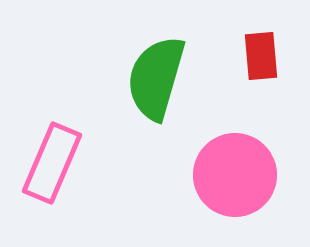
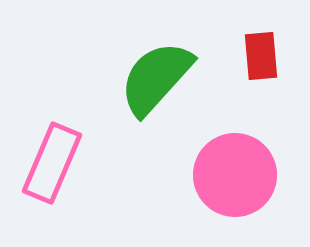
green semicircle: rotated 26 degrees clockwise
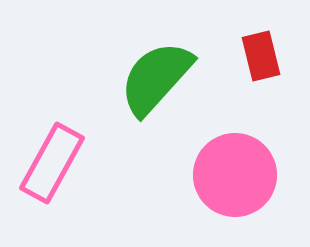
red rectangle: rotated 9 degrees counterclockwise
pink rectangle: rotated 6 degrees clockwise
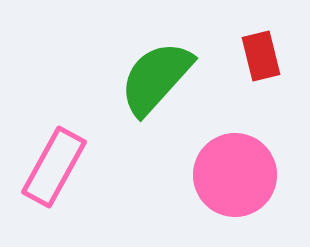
pink rectangle: moved 2 px right, 4 px down
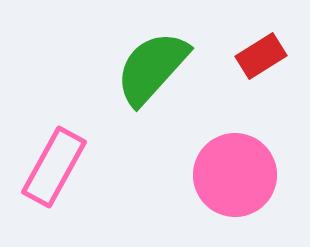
red rectangle: rotated 72 degrees clockwise
green semicircle: moved 4 px left, 10 px up
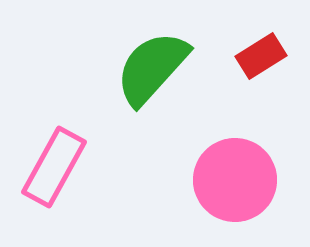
pink circle: moved 5 px down
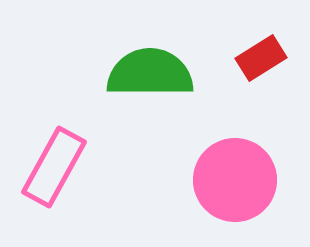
red rectangle: moved 2 px down
green semicircle: moved 2 px left, 5 px down; rotated 48 degrees clockwise
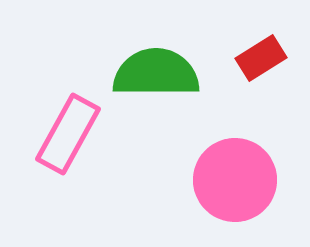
green semicircle: moved 6 px right
pink rectangle: moved 14 px right, 33 px up
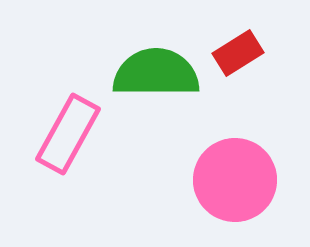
red rectangle: moved 23 px left, 5 px up
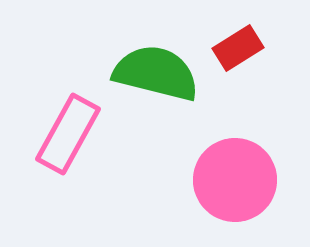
red rectangle: moved 5 px up
green semicircle: rotated 14 degrees clockwise
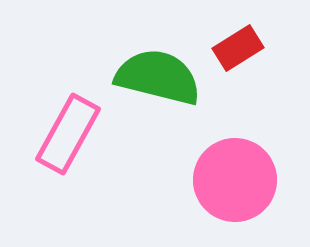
green semicircle: moved 2 px right, 4 px down
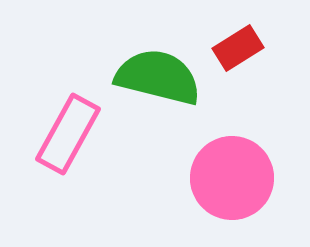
pink circle: moved 3 px left, 2 px up
